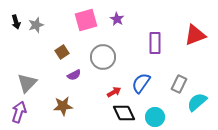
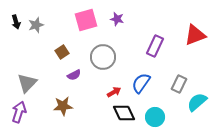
purple star: rotated 16 degrees counterclockwise
purple rectangle: moved 3 px down; rotated 25 degrees clockwise
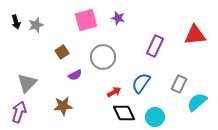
purple star: moved 1 px right, 1 px up
red triangle: rotated 15 degrees clockwise
purple semicircle: moved 1 px right
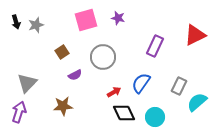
red triangle: rotated 20 degrees counterclockwise
gray rectangle: moved 2 px down
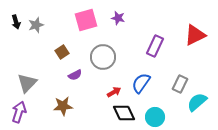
gray rectangle: moved 1 px right, 2 px up
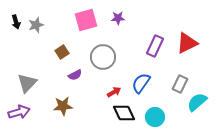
purple star: rotated 16 degrees counterclockwise
red triangle: moved 8 px left, 8 px down
purple arrow: rotated 55 degrees clockwise
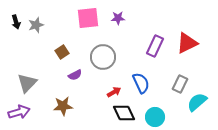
pink square: moved 2 px right, 2 px up; rotated 10 degrees clockwise
blue semicircle: rotated 120 degrees clockwise
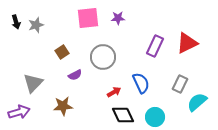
gray triangle: moved 6 px right
black diamond: moved 1 px left, 2 px down
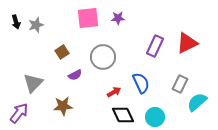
purple arrow: moved 1 px down; rotated 35 degrees counterclockwise
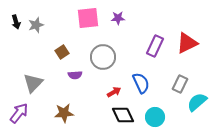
purple semicircle: rotated 24 degrees clockwise
brown star: moved 1 px right, 7 px down
